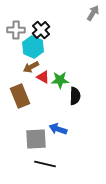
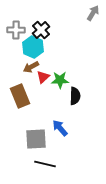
red triangle: rotated 48 degrees clockwise
blue arrow: moved 2 px right, 1 px up; rotated 30 degrees clockwise
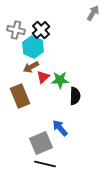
gray cross: rotated 12 degrees clockwise
gray square: moved 5 px right, 4 px down; rotated 20 degrees counterclockwise
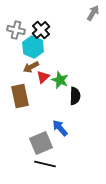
green star: rotated 24 degrees clockwise
brown rectangle: rotated 10 degrees clockwise
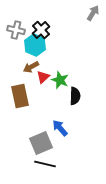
cyan hexagon: moved 2 px right, 2 px up
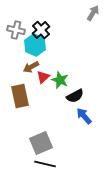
black semicircle: rotated 60 degrees clockwise
blue arrow: moved 24 px right, 12 px up
